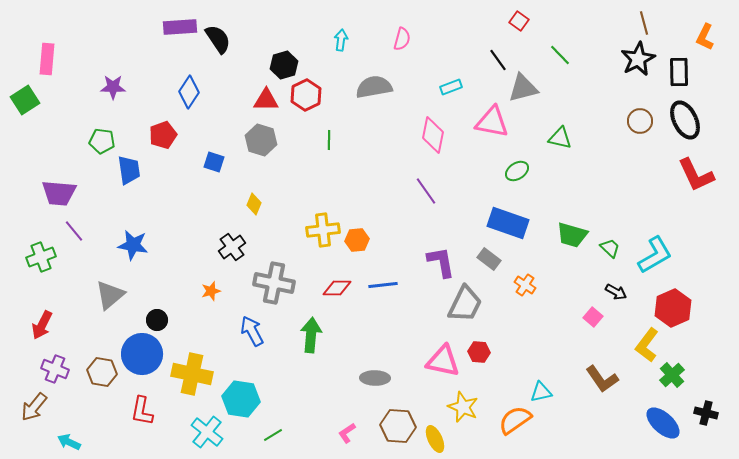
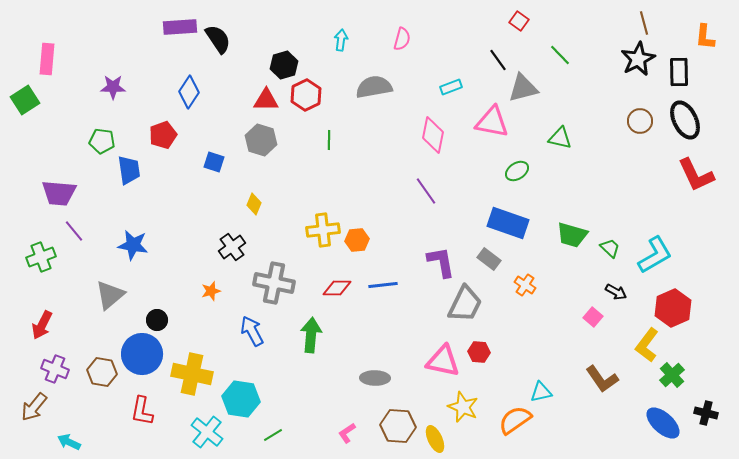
orange L-shape at (705, 37): rotated 20 degrees counterclockwise
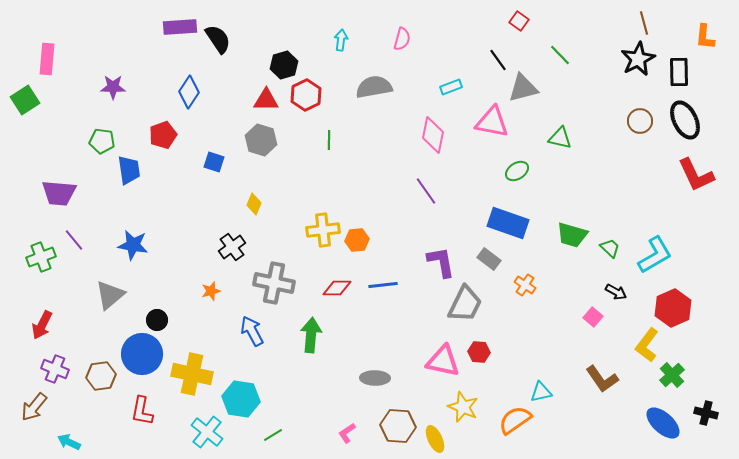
purple line at (74, 231): moved 9 px down
brown hexagon at (102, 372): moved 1 px left, 4 px down; rotated 16 degrees counterclockwise
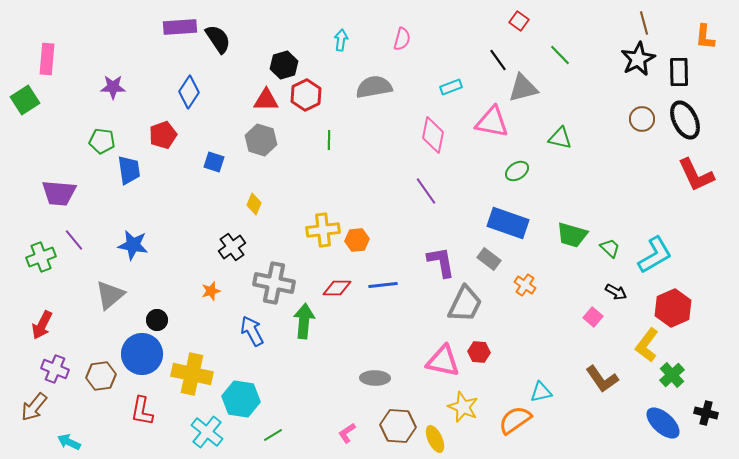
brown circle at (640, 121): moved 2 px right, 2 px up
green arrow at (311, 335): moved 7 px left, 14 px up
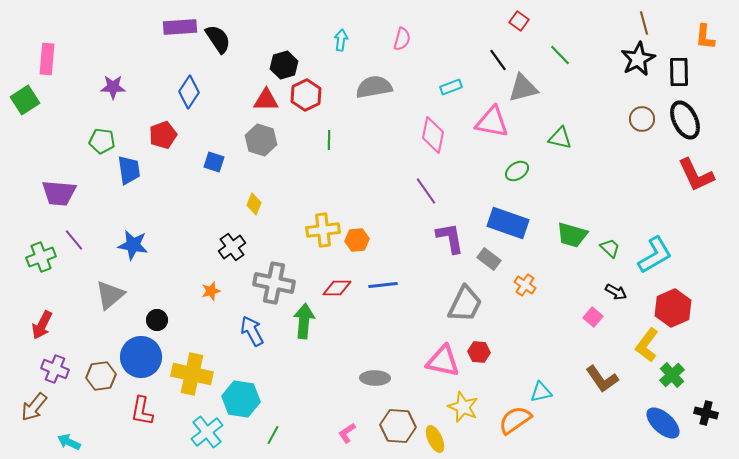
purple L-shape at (441, 262): moved 9 px right, 24 px up
blue circle at (142, 354): moved 1 px left, 3 px down
cyan cross at (207, 432): rotated 12 degrees clockwise
green line at (273, 435): rotated 30 degrees counterclockwise
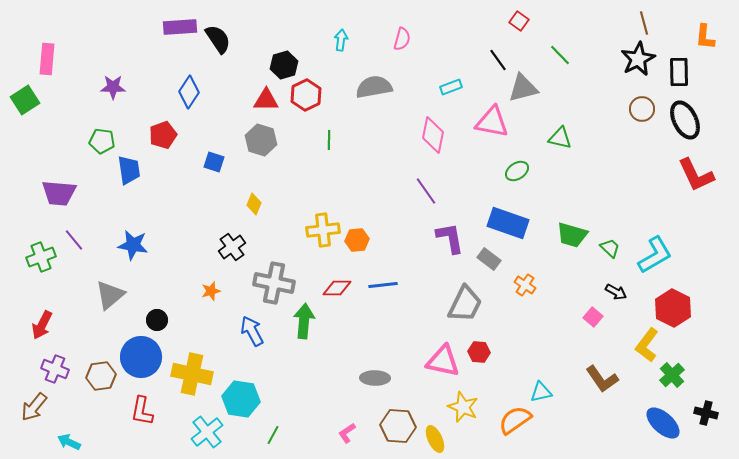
brown circle at (642, 119): moved 10 px up
red hexagon at (673, 308): rotated 9 degrees counterclockwise
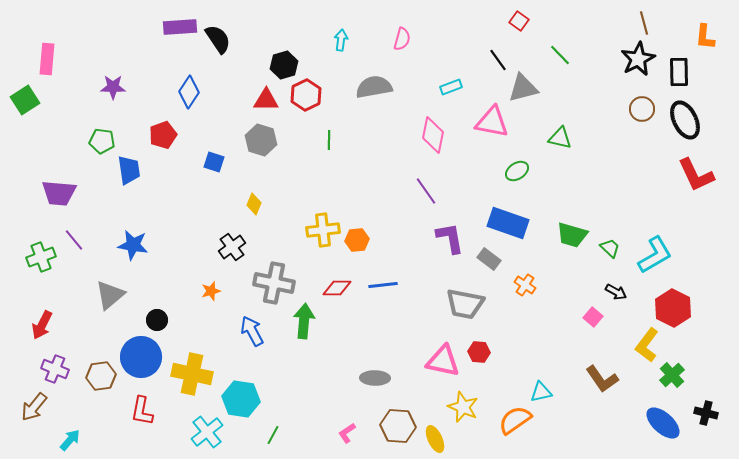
gray trapezoid at (465, 304): rotated 75 degrees clockwise
cyan arrow at (69, 442): moved 1 px right, 2 px up; rotated 105 degrees clockwise
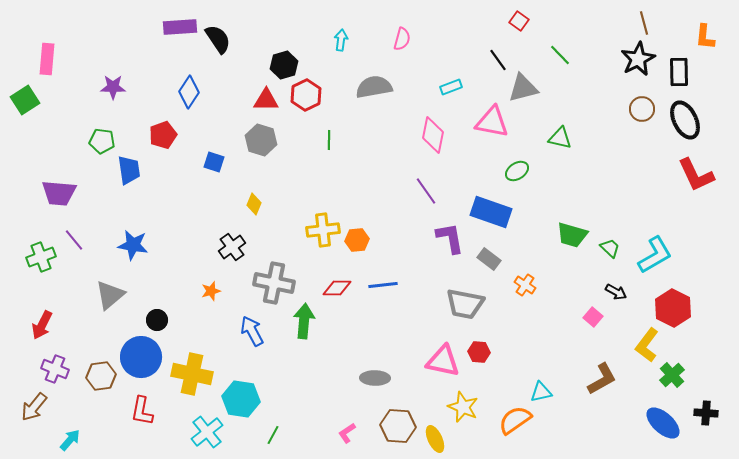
blue rectangle at (508, 223): moved 17 px left, 11 px up
brown L-shape at (602, 379): rotated 84 degrees counterclockwise
black cross at (706, 413): rotated 10 degrees counterclockwise
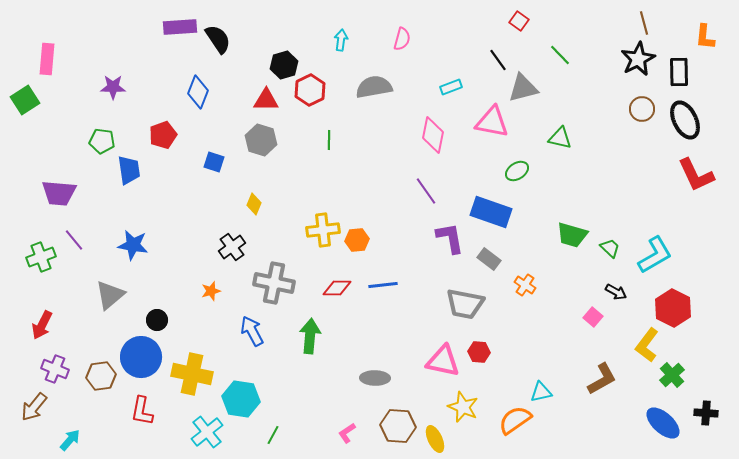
blue diamond at (189, 92): moved 9 px right; rotated 12 degrees counterclockwise
red hexagon at (306, 95): moved 4 px right, 5 px up
green arrow at (304, 321): moved 6 px right, 15 px down
